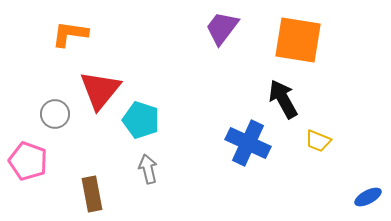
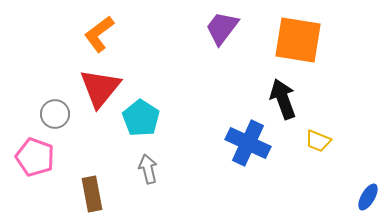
orange L-shape: moved 29 px right; rotated 45 degrees counterclockwise
red triangle: moved 2 px up
black arrow: rotated 9 degrees clockwise
cyan pentagon: moved 2 px up; rotated 15 degrees clockwise
pink pentagon: moved 7 px right, 4 px up
blue ellipse: rotated 32 degrees counterclockwise
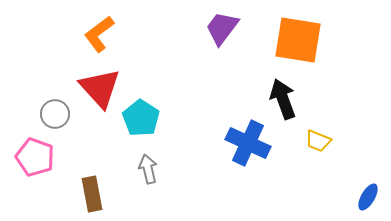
red triangle: rotated 21 degrees counterclockwise
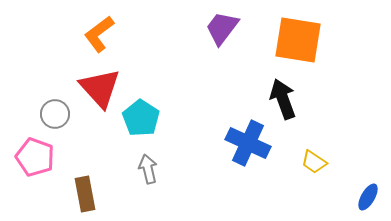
yellow trapezoid: moved 4 px left, 21 px down; rotated 12 degrees clockwise
brown rectangle: moved 7 px left
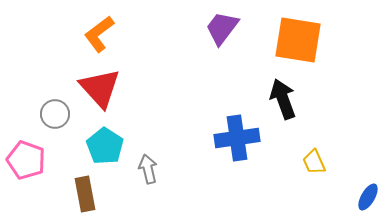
cyan pentagon: moved 36 px left, 28 px down
blue cross: moved 11 px left, 5 px up; rotated 33 degrees counterclockwise
pink pentagon: moved 9 px left, 3 px down
yellow trapezoid: rotated 32 degrees clockwise
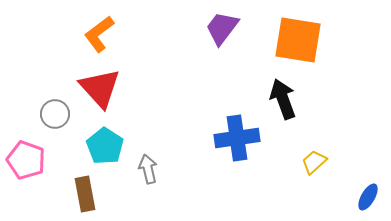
yellow trapezoid: rotated 72 degrees clockwise
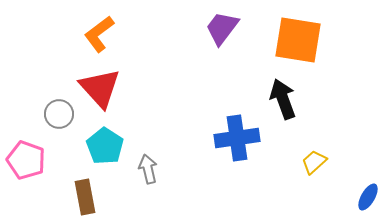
gray circle: moved 4 px right
brown rectangle: moved 3 px down
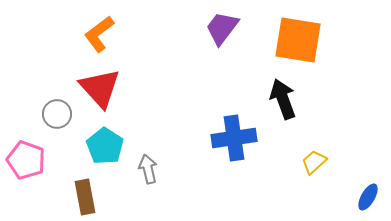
gray circle: moved 2 px left
blue cross: moved 3 px left
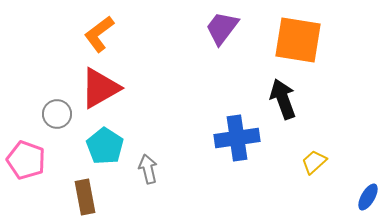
red triangle: rotated 42 degrees clockwise
blue cross: moved 3 px right
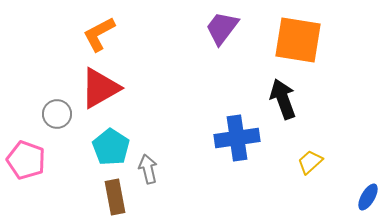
orange L-shape: rotated 9 degrees clockwise
cyan pentagon: moved 6 px right, 1 px down
yellow trapezoid: moved 4 px left
brown rectangle: moved 30 px right
